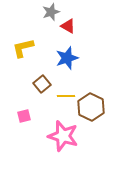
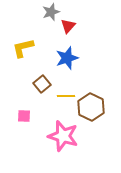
red triangle: rotated 42 degrees clockwise
pink square: rotated 16 degrees clockwise
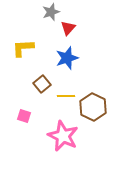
red triangle: moved 2 px down
yellow L-shape: rotated 10 degrees clockwise
brown hexagon: moved 2 px right
pink square: rotated 16 degrees clockwise
pink star: rotated 8 degrees clockwise
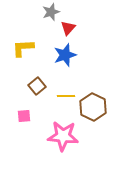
blue star: moved 2 px left, 3 px up
brown square: moved 5 px left, 2 px down
pink square: rotated 24 degrees counterclockwise
pink star: rotated 20 degrees counterclockwise
